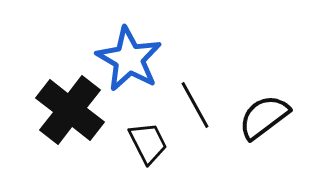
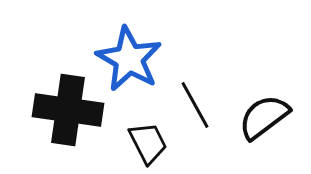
black cross: moved 2 px left; rotated 30 degrees counterclockwise
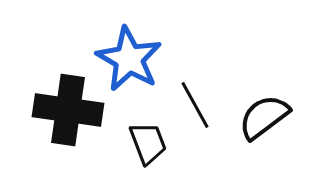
black trapezoid: rotated 6 degrees clockwise
